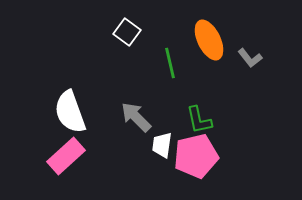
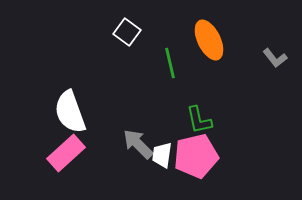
gray L-shape: moved 25 px right
gray arrow: moved 2 px right, 27 px down
white trapezoid: moved 10 px down
pink rectangle: moved 3 px up
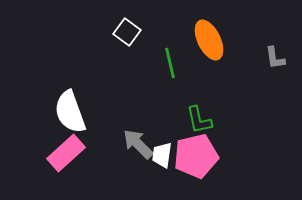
gray L-shape: rotated 30 degrees clockwise
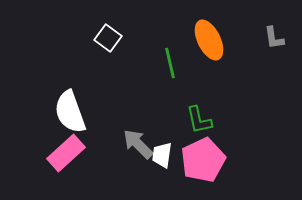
white square: moved 19 px left, 6 px down
gray L-shape: moved 1 px left, 20 px up
pink pentagon: moved 7 px right, 4 px down; rotated 12 degrees counterclockwise
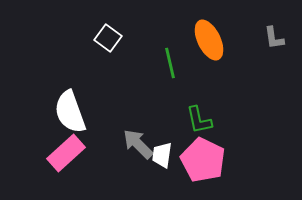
pink pentagon: rotated 21 degrees counterclockwise
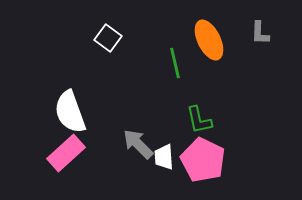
gray L-shape: moved 14 px left, 5 px up; rotated 10 degrees clockwise
green line: moved 5 px right
white trapezoid: moved 2 px right, 2 px down; rotated 12 degrees counterclockwise
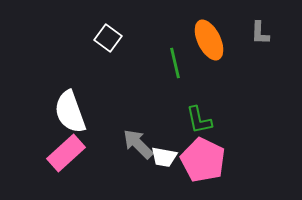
white trapezoid: rotated 76 degrees counterclockwise
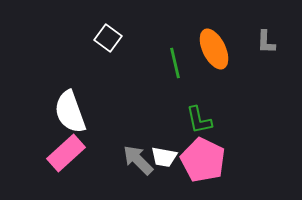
gray L-shape: moved 6 px right, 9 px down
orange ellipse: moved 5 px right, 9 px down
gray arrow: moved 16 px down
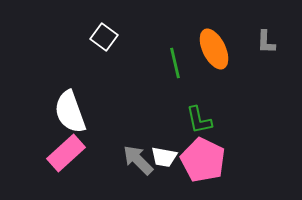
white square: moved 4 px left, 1 px up
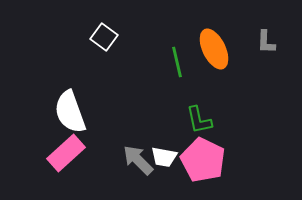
green line: moved 2 px right, 1 px up
